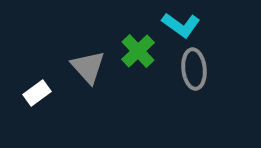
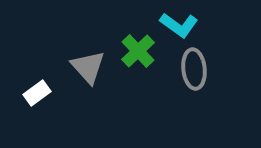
cyan L-shape: moved 2 px left
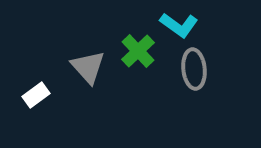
white rectangle: moved 1 px left, 2 px down
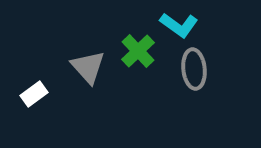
white rectangle: moved 2 px left, 1 px up
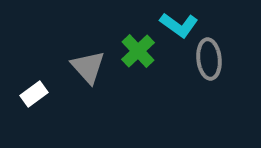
gray ellipse: moved 15 px right, 10 px up
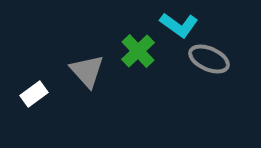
gray ellipse: rotated 60 degrees counterclockwise
gray triangle: moved 1 px left, 4 px down
